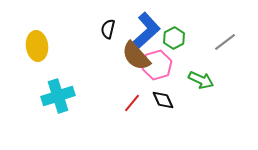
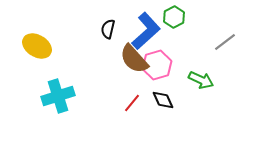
green hexagon: moved 21 px up
yellow ellipse: rotated 52 degrees counterclockwise
brown semicircle: moved 2 px left, 3 px down
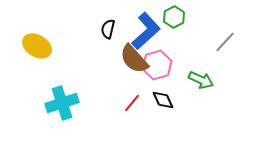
gray line: rotated 10 degrees counterclockwise
cyan cross: moved 4 px right, 7 px down
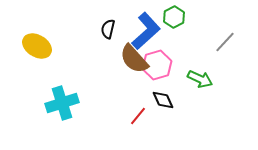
green arrow: moved 1 px left, 1 px up
red line: moved 6 px right, 13 px down
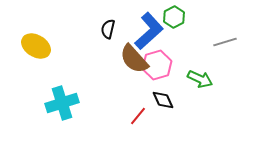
blue L-shape: moved 3 px right
gray line: rotated 30 degrees clockwise
yellow ellipse: moved 1 px left
